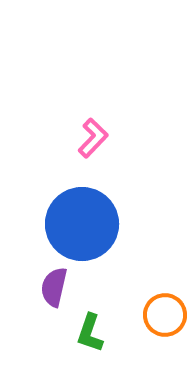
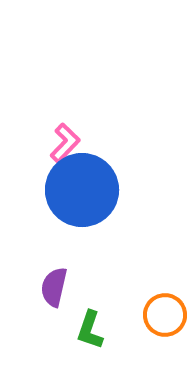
pink L-shape: moved 28 px left, 5 px down
blue circle: moved 34 px up
green L-shape: moved 3 px up
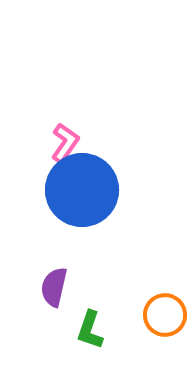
pink L-shape: rotated 9 degrees counterclockwise
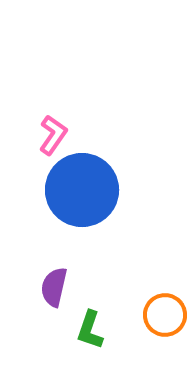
pink L-shape: moved 12 px left, 8 px up
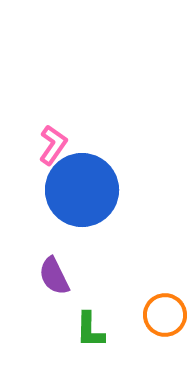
pink L-shape: moved 10 px down
purple semicircle: moved 11 px up; rotated 39 degrees counterclockwise
green L-shape: rotated 18 degrees counterclockwise
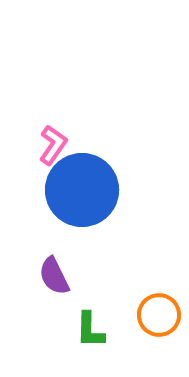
orange circle: moved 6 px left
